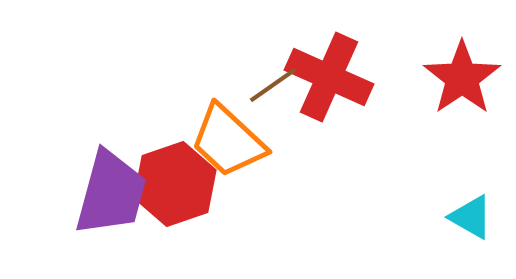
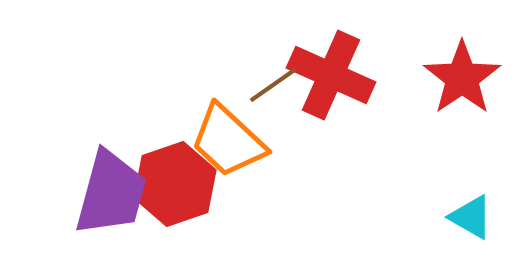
red cross: moved 2 px right, 2 px up
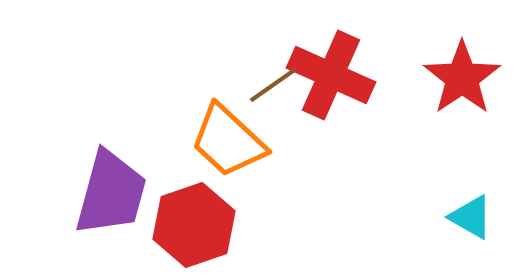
red hexagon: moved 19 px right, 41 px down
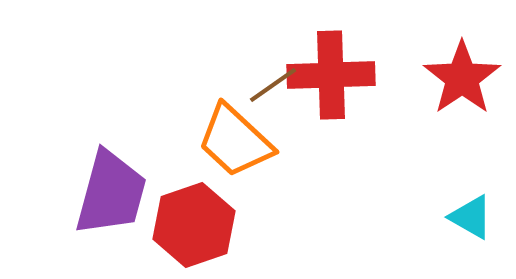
red cross: rotated 26 degrees counterclockwise
orange trapezoid: moved 7 px right
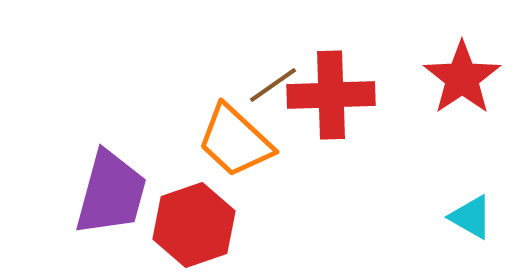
red cross: moved 20 px down
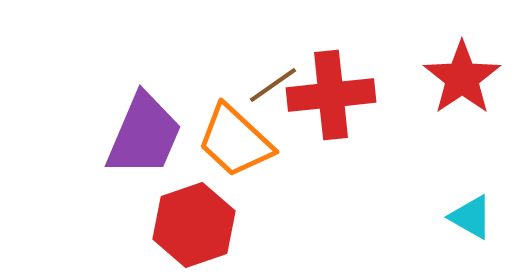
red cross: rotated 4 degrees counterclockwise
purple trapezoid: moved 33 px right, 58 px up; rotated 8 degrees clockwise
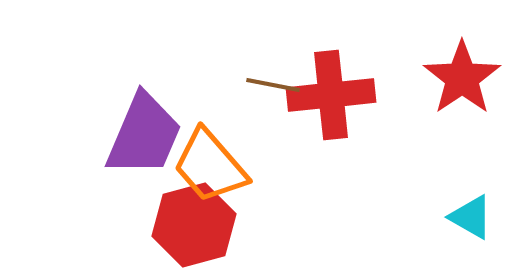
brown line: rotated 46 degrees clockwise
orange trapezoid: moved 25 px left, 25 px down; rotated 6 degrees clockwise
red hexagon: rotated 4 degrees clockwise
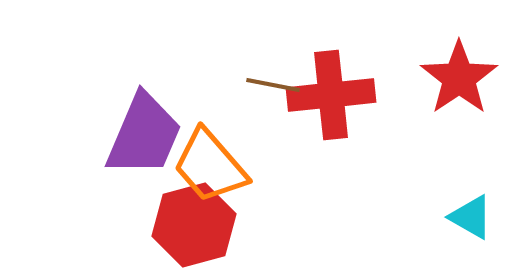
red star: moved 3 px left
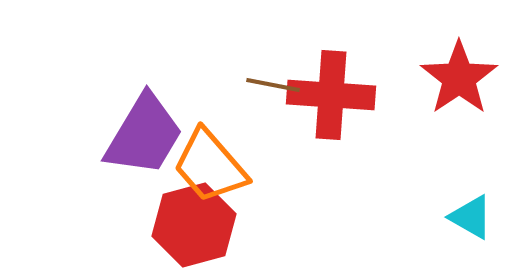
red cross: rotated 10 degrees clockwise
purple trapezoid: rotated 8 degrees clockwise
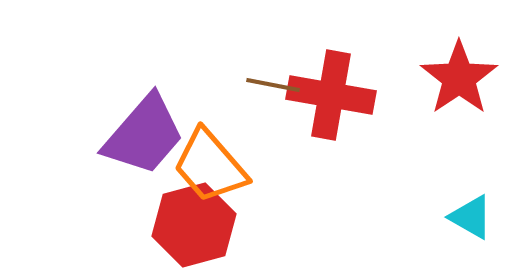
red cross: rotated 6 degrees clockwise
purple trapezoid: rotated 10 degrees clockwise
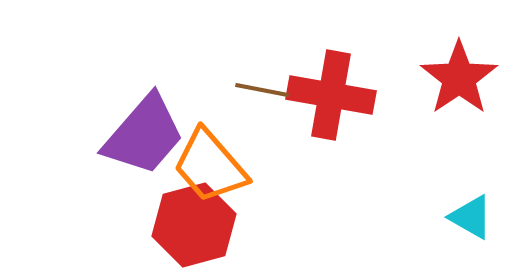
brown line: moved 11 px left, 5 px down
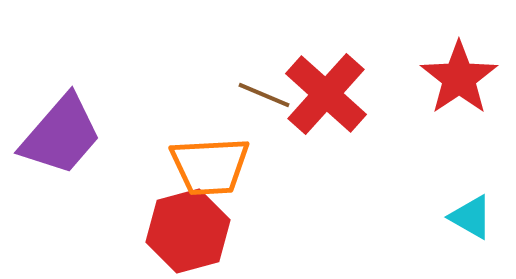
brown line: moved 2 px right, 5 px down; rotated 12 degrees clockwise
red cross: moved 5 px left, 1 px up; rotated 32 degrees clockwise
purple trapezoid: moved 83 px left
orange trapezoid: rotated 52 degrees counterclockwise
red hexagon: moved 6 px left, 6 px down
